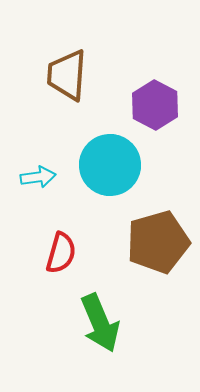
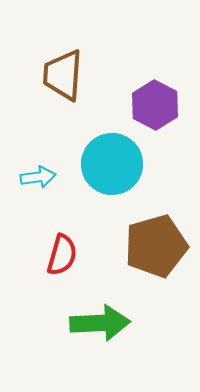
brown trapezoid: moved 4 px left
cyan circle: moved 2 px right, 1 px up
brown pentagon: moved 2 px left, 4 px down
red semicircle: moved 1 px right, 2 px down
green arrow: rotated 70 degrees counterclockwise
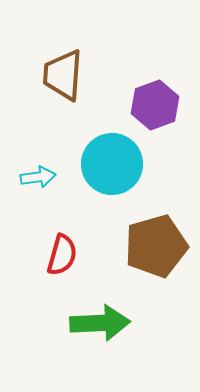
purple hexagon: rotated 12 degrees clockwise
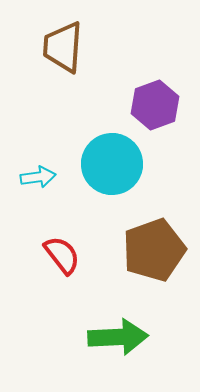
brown trapezoid: moved 28 px up
brown pentagon: moved 2 px left, 4 px down; rotated 4 degrees counterclockwise
red semicircle: rotated 54 degrees counterclockwise
green arrow: moved 18 px right, 14 px down
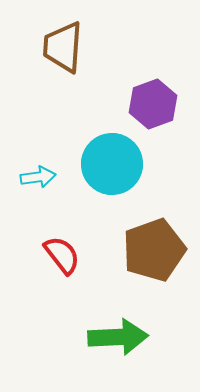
purple hexagon: moved 2 px left, 1 px up
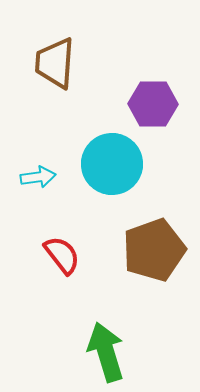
brown trapezoid: moved 8 px left, 16 px down
purple hexagon: rotated 21 degrees clockwise
green arrow: moved 12 px left, 15 px down; rotated 104 degrees counterclockwise
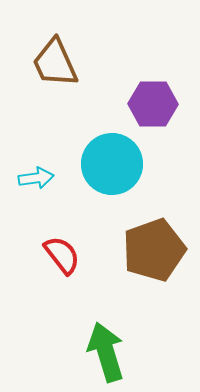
brown trapezoid: rotated 28 degrees counterclockwise
cyan arrow: moved 2 px left, 1 px down
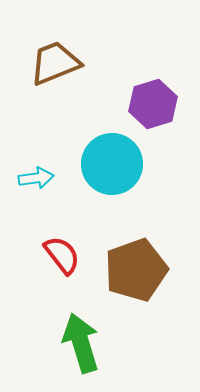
brown trapezoid: rotated 92 degrees clockwise
purple hexagon: rotated 18 degrees counterclockwise
brown pentagon: moved 18 px left, 20 px down
green arrow: moved 25 px left, 9 px up
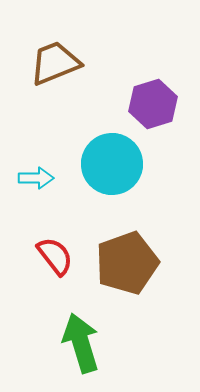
cyan arrow: rotated 8 degrees clockwise
red semicircle: moved 7 px left, 1 px down
brown pentagon: moved 9 px left, 7 px up
